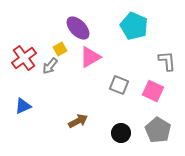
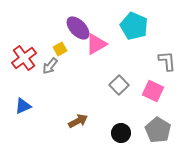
pink triangle: moved 6 px right, 13 px up
gray square: rotated 24 degrees clockwise
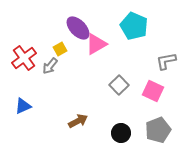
gray L-shape: moved 1 px left; rotated 95 degrees counterclockwise
gray pentagon: rotated 20 degrees clockwise
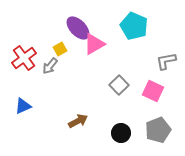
pink triangle: moved 2 px left
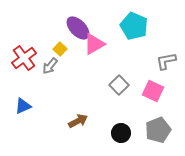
yellow square: rotated 16 degrees counterclockwise
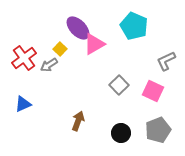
gray L-shape: rotated 15 degrees counterclockwise
gray arrow: moved 1 px left, 1 px up; rotated 18 degrees clockwise
blue triangle: moved 2 px up
brown arrow: rotated 42 degrees counterclockwise
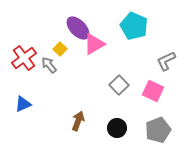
gray arrow: rotated 84 degrees clockwise
black circle: moved 4 px left, 5 px up
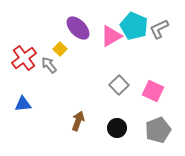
pink triangle: moved 17 px right, 8 px up
gray L-shape: moved 7 px left, 32 px up
blue triangle: rotated 18 degrees clockwise
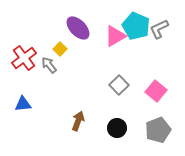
cyan pentagon: moved 2 px right
pink triangle: moved 4 px right
pink square: moved 3 px right; rotated 15 degrees clockwise
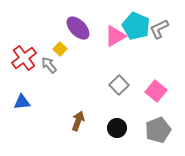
blue triangle: moved 1 px left, 2 px up
